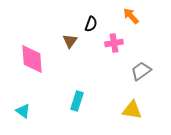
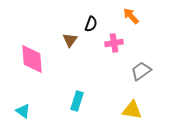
brown triangle: moved 1 px up
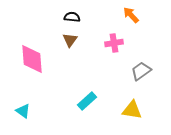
orange arrow: moved 1 px up
black semicircle: moved 19 px left, 7 px up; rotated 105 degrees counterclockwise
cyan rectangle: moved 10 px right; rotated 30 degrees clockwise
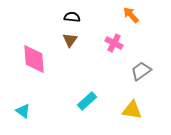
pink cross: rotated 36 degrees clockwise
pink diamond: moved 2 px right
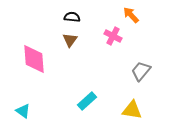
pink cross: moved 1 px left, 7 px up
gray trapezoid: rotated 15 degrees counterclockwise
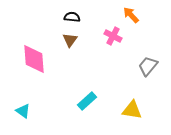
gray trapezoid: moved 7 px right, 5 px up
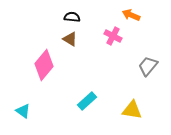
orange arrow: rotated 24 degrees counterclockwise
brown triangle: moved 1 px up; rotated 35 degrees counterclockwise
pink diamond: moved 10 px right, 6 px down; rotated 44 degrees clockwise
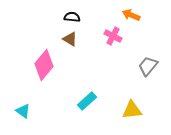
yellow triangle: rotated 15 degrees counterclockwise
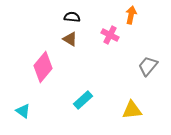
orange arrow: rotated 78 degrees clockwise
pink cross: moved 3 px left, 1 px up
pink diamond: moved 1 px left, 2 px down
cyan rectangle: moved 4 px left, 1 px up
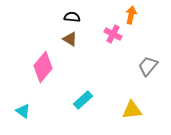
pink cross: moved 3 px right, 1 px up
